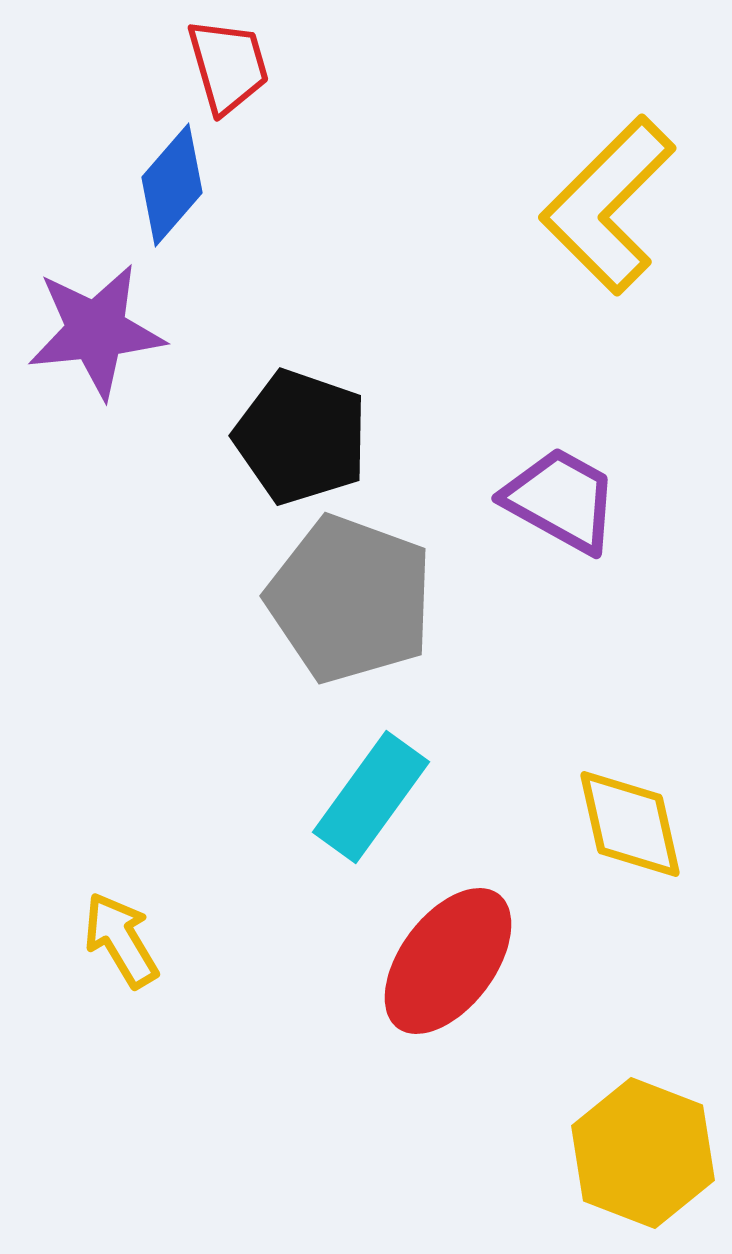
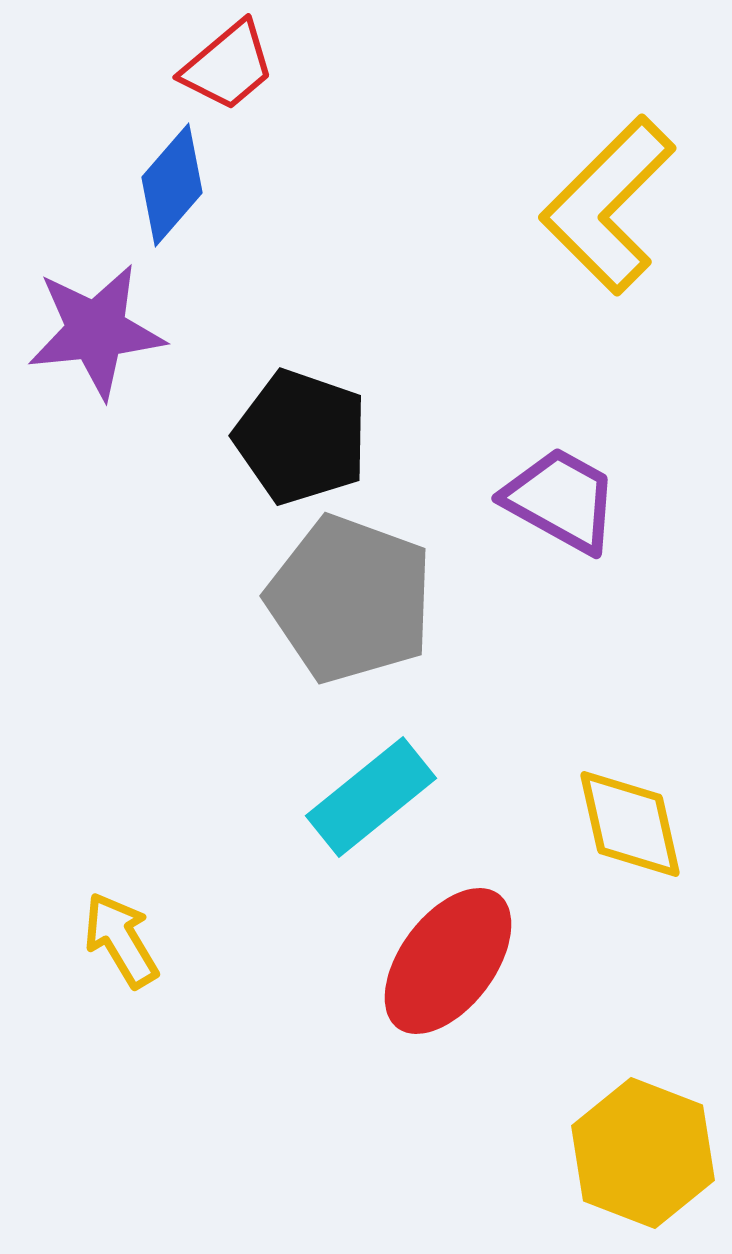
red trapezoid: rotated 66 degrees clockwise
cyan rectangle: rotated 15 degrees clockwise
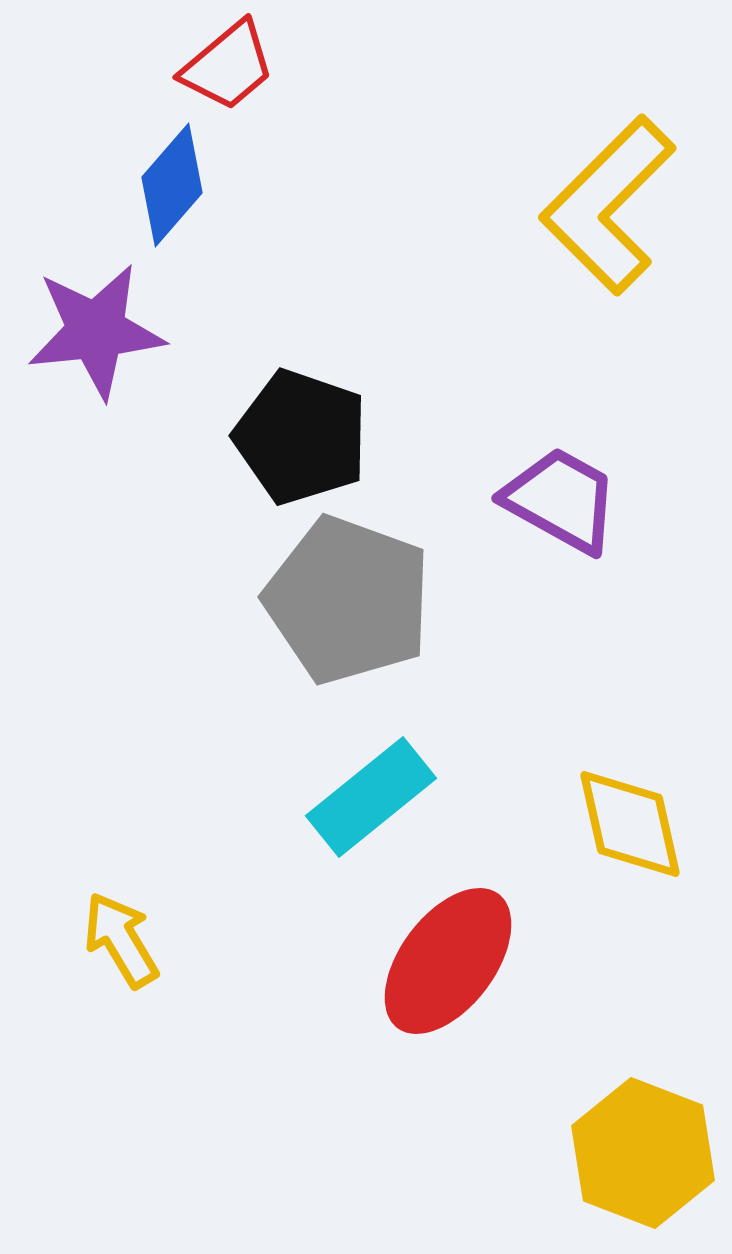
gray pentagon: moved 2 px left, 1 px down
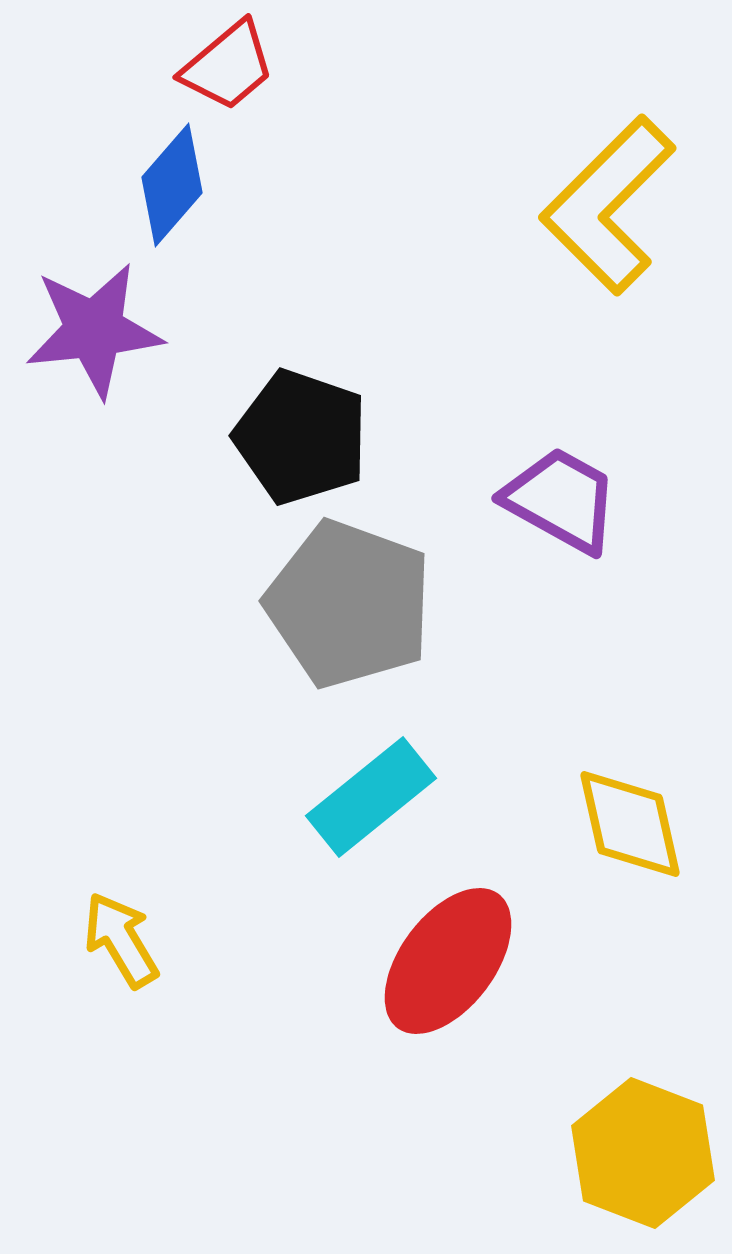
purple star: moved 2 px left, 1 px up
gray pentagon: moved 1 px right, 4 px down
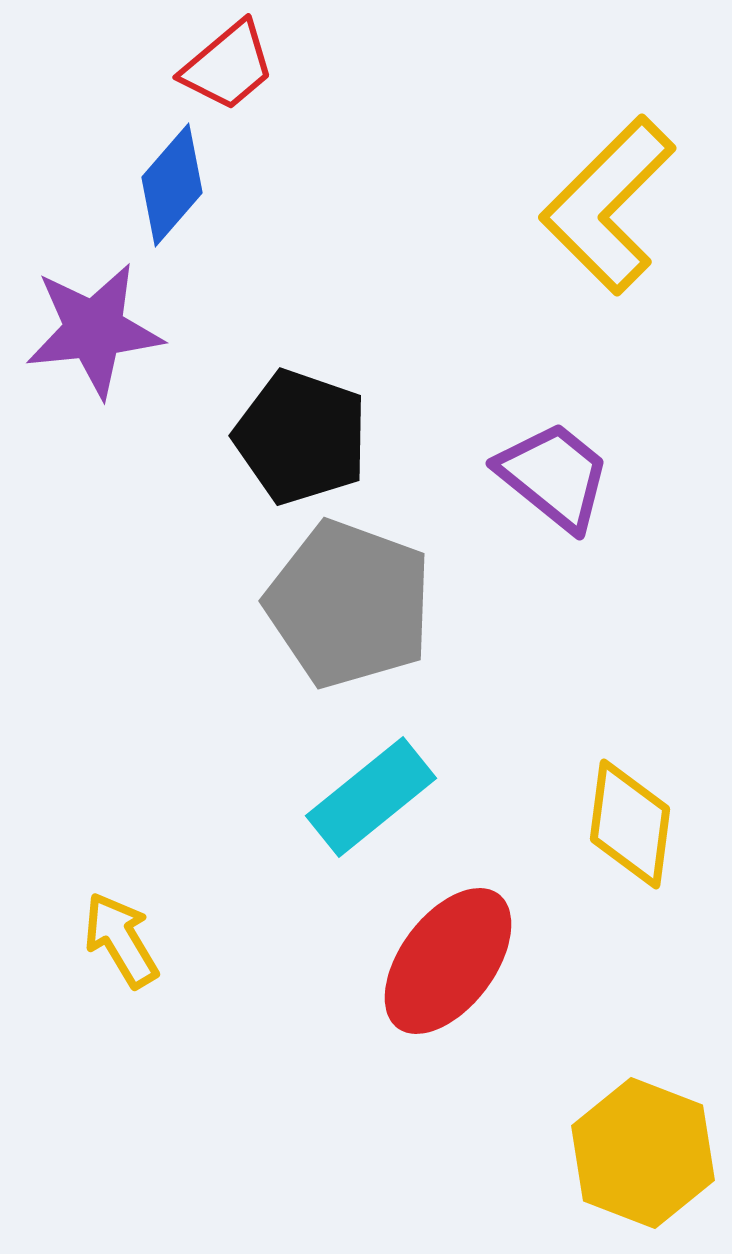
purple trapezoid: moved 7 px left, 24 px up; rotated 10 degrees clockwise
yellow diamond: rotated 20 degrees clockwise
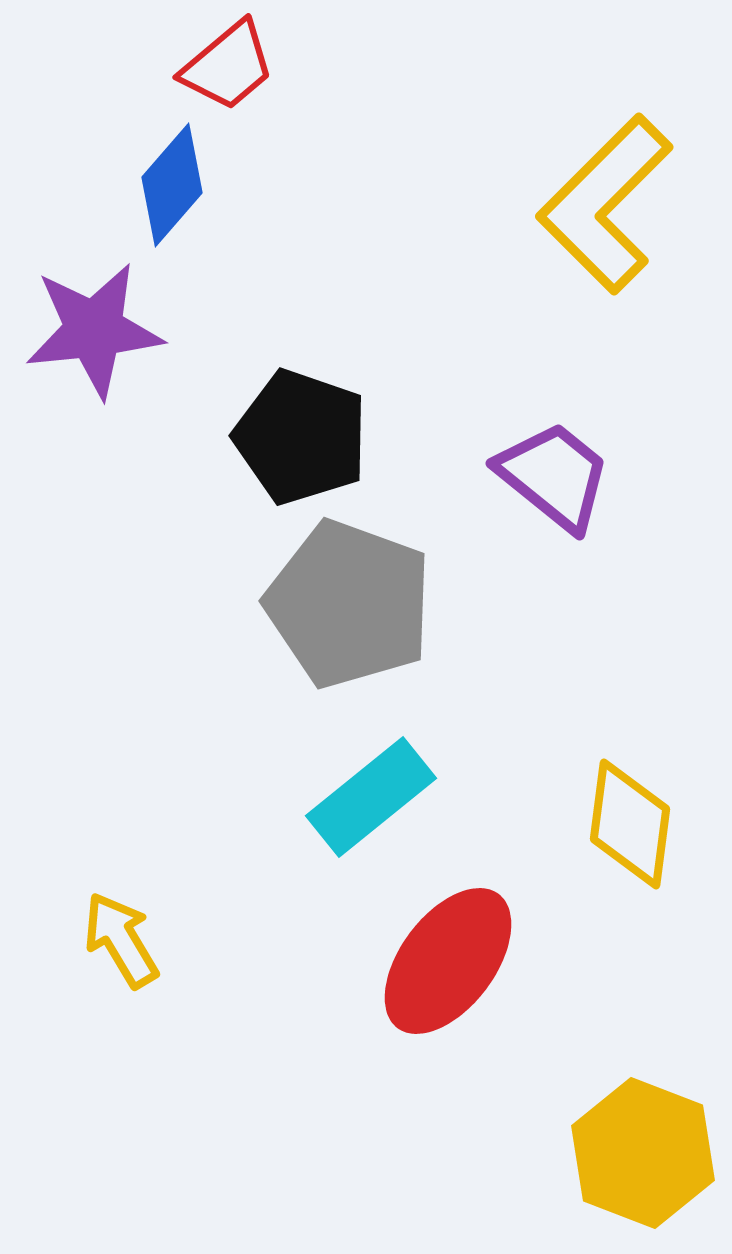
yellow L-shape: moved 3 px left, 1 px up
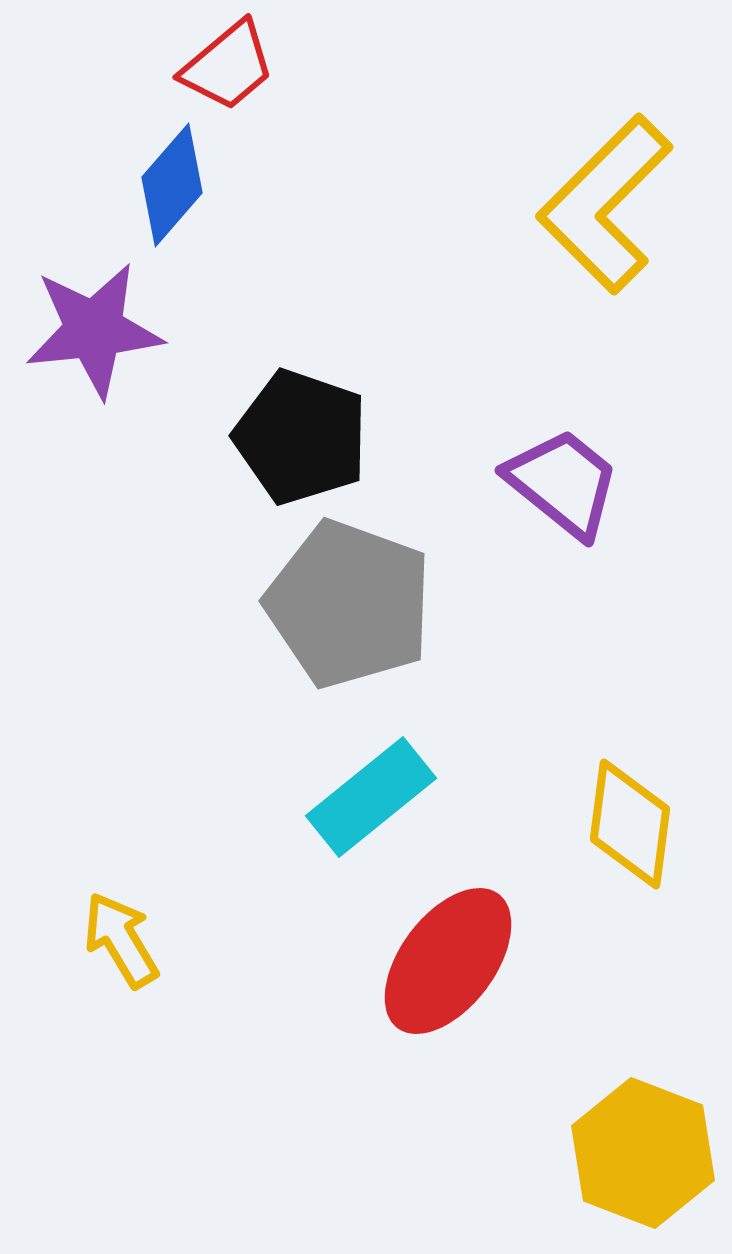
purple trapezoid: moved 9 px right, 7 px down
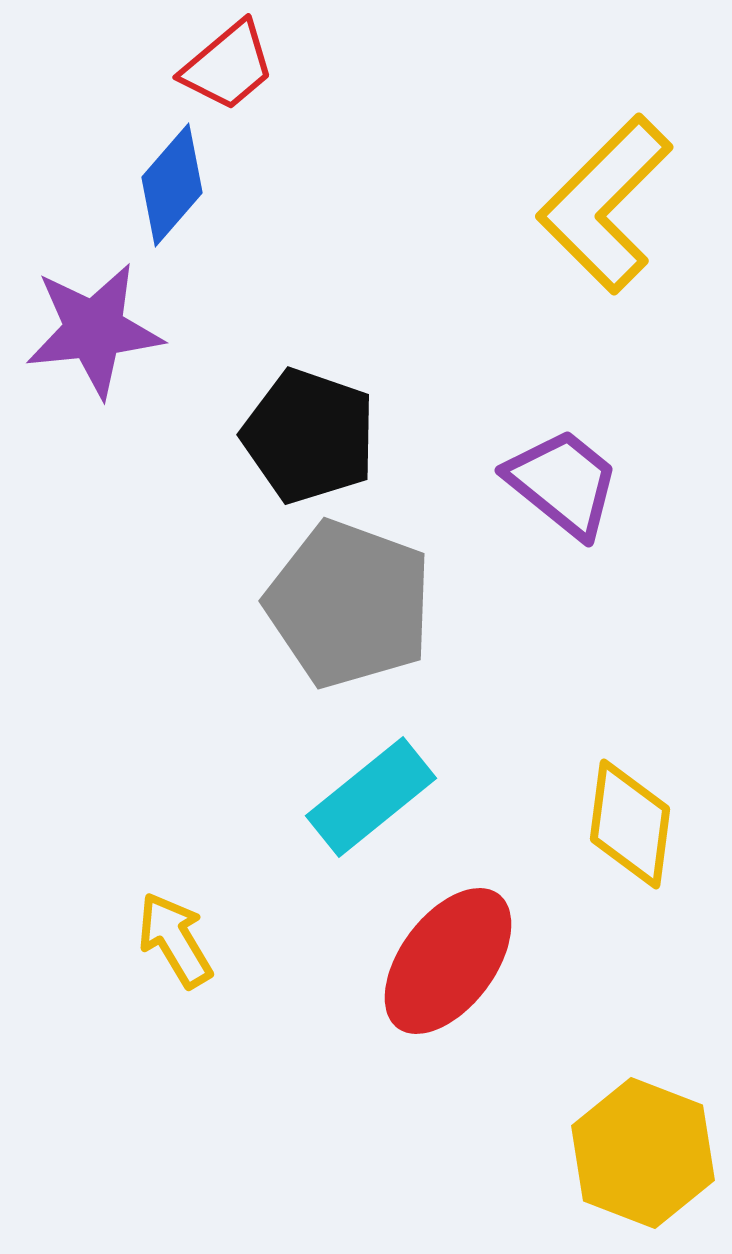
black pentagon: moved 8 px right, 1 px up
yellow arrow: moved 54 px right
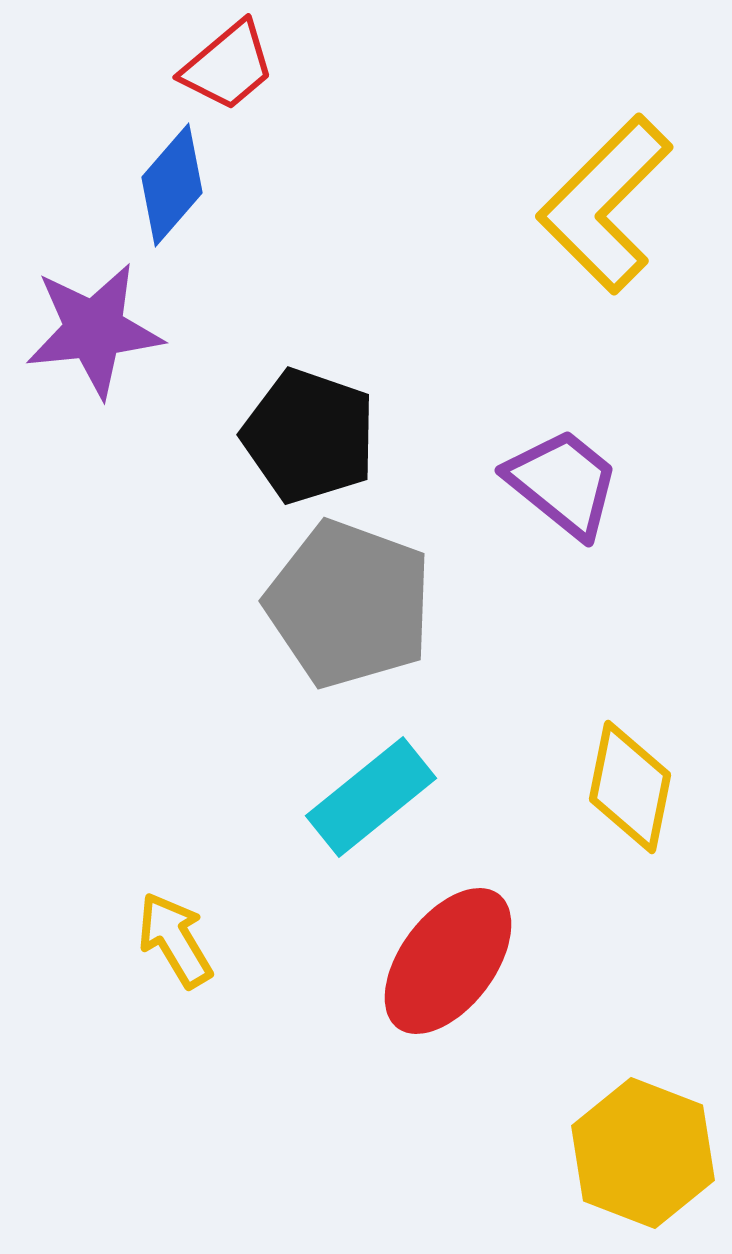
yellow diamond: moved 37 px up; rotated 4 degrees clockwise
